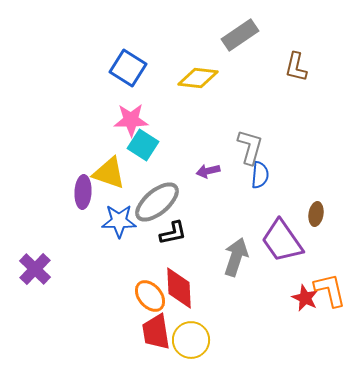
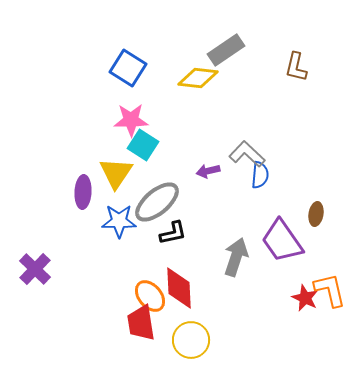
gray rectangle: moved 14 px left, 15 px down
gray L-shape: moved 3 px left, 7 px down; rotated 63 degrees counterclockwise
yellow triangle: moved 7 px right; rotated 45 degrees clockwise
red trapezoid: moved 15 px left, 9 px up
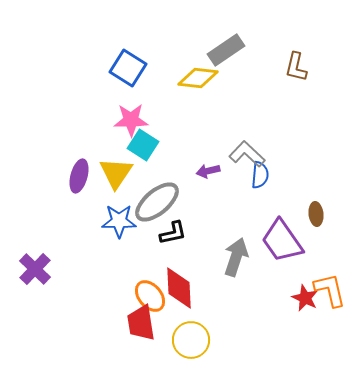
purple ellipse: moved 4 px left, 16 px up; rotated 12 degrees clockwise
brown ellipse: rotated 15 degrees counterclockwise
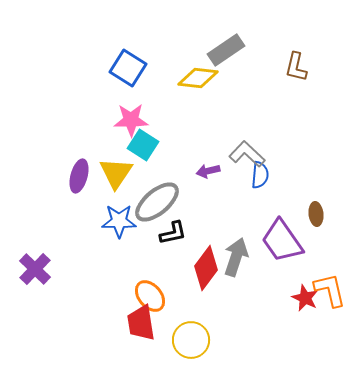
red diamond: moved 27 px right, 20 px up; rotated 39 degrees clockwise
